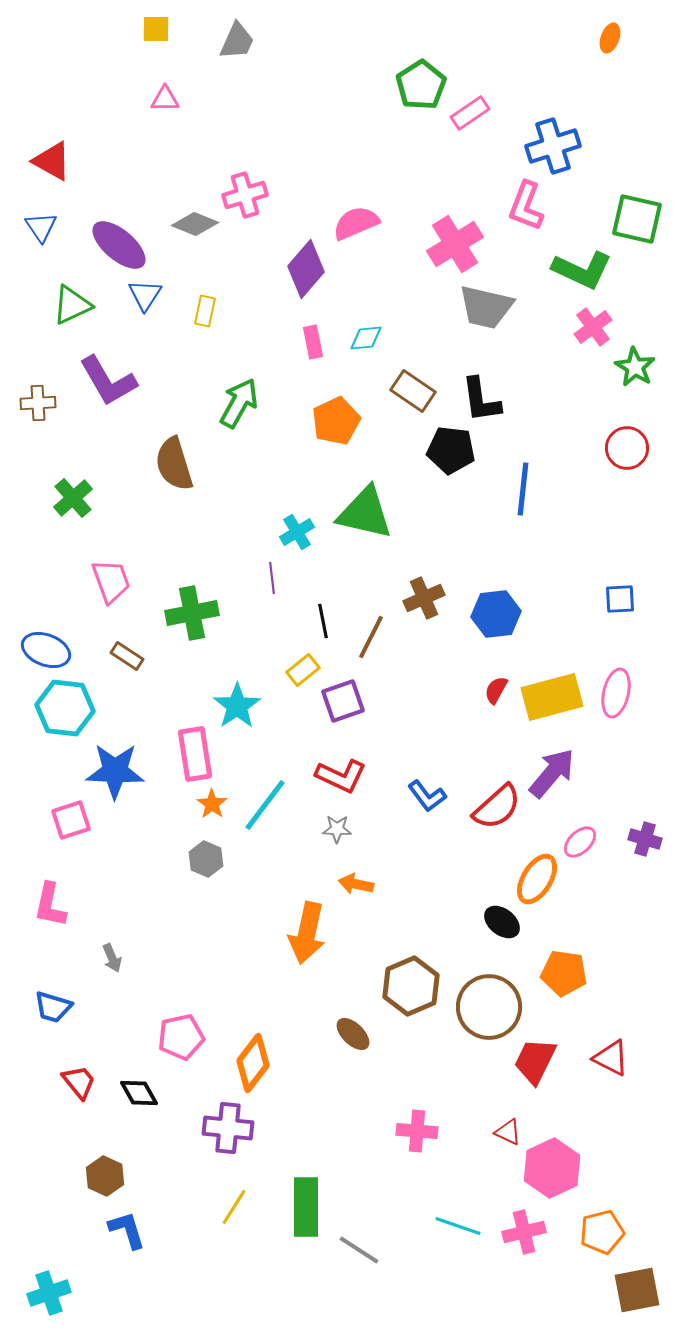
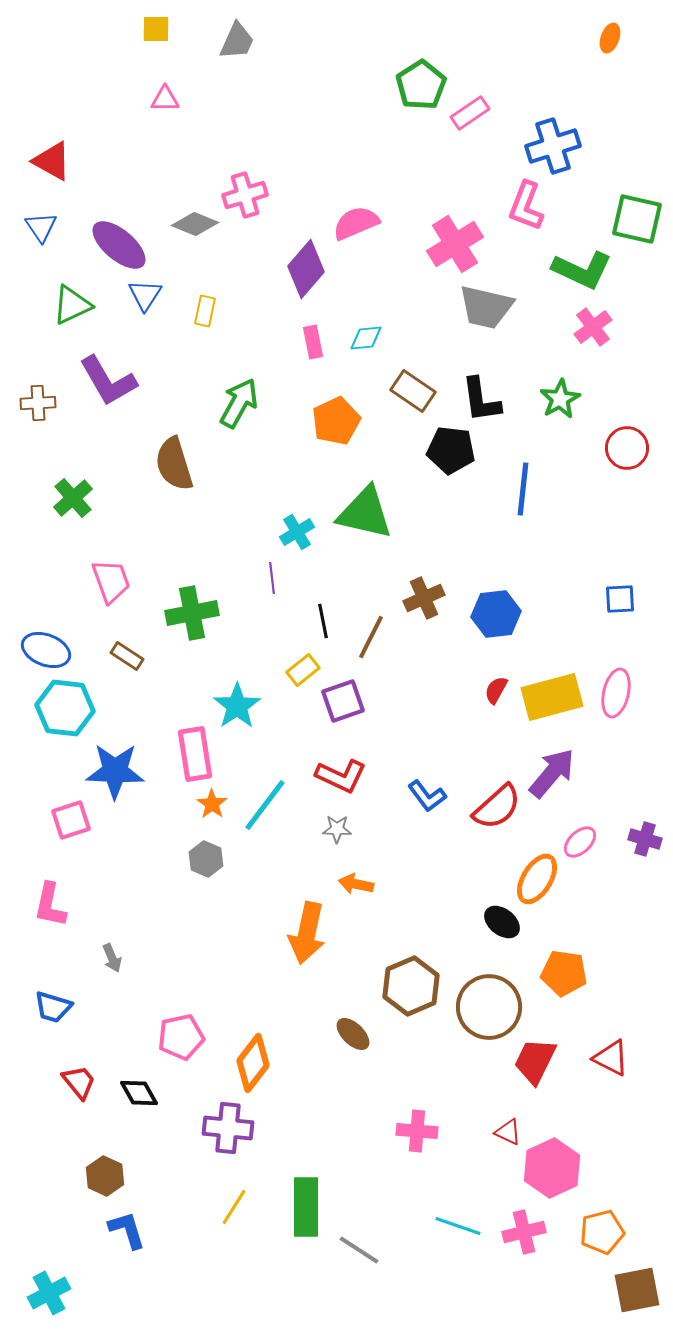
green star at (635, 367): moved 75 px left, 32 px down; rotated 12 degrees clockwise
cyan cross at (49, 1293): rotated 9 degrees counterclockwise
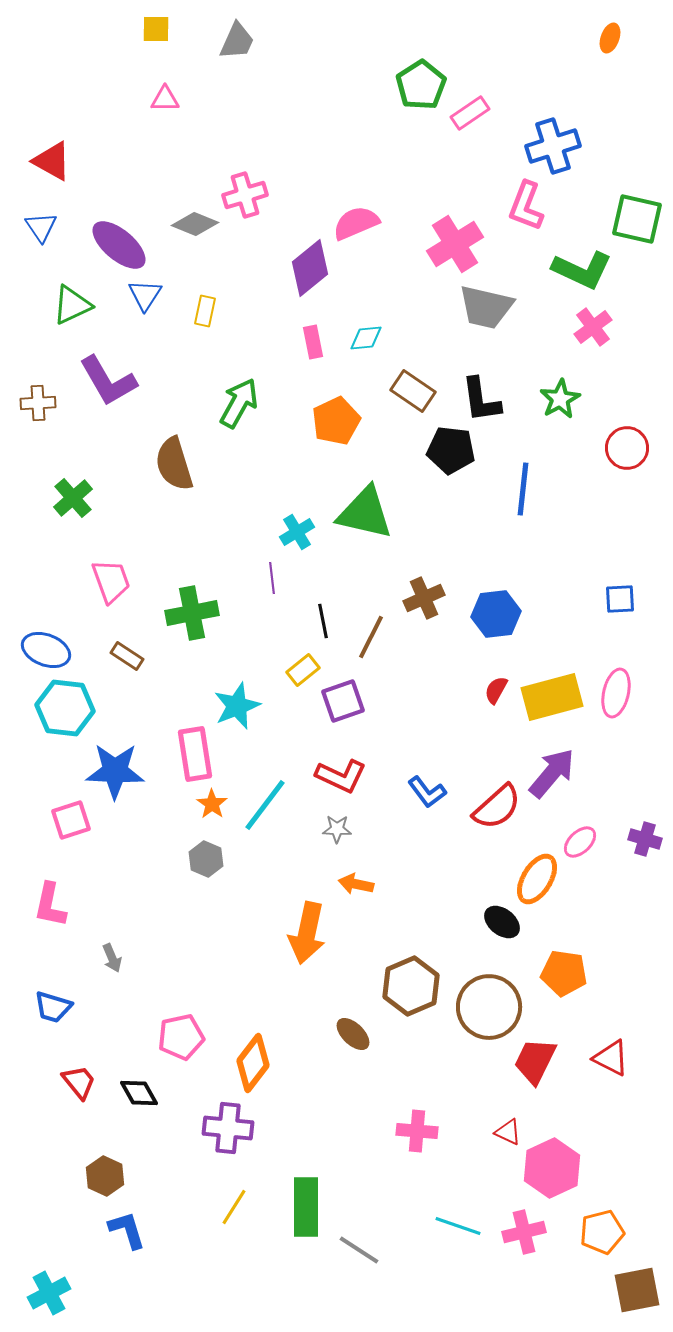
purple diamond at (306, 269): moved 4 px right, 1 px up; rotated 10 degrees clockwise
cyan star at (237, 706): rotated 12 degrees clockwise
blue L-shape at (427, 796): moved 4 px up
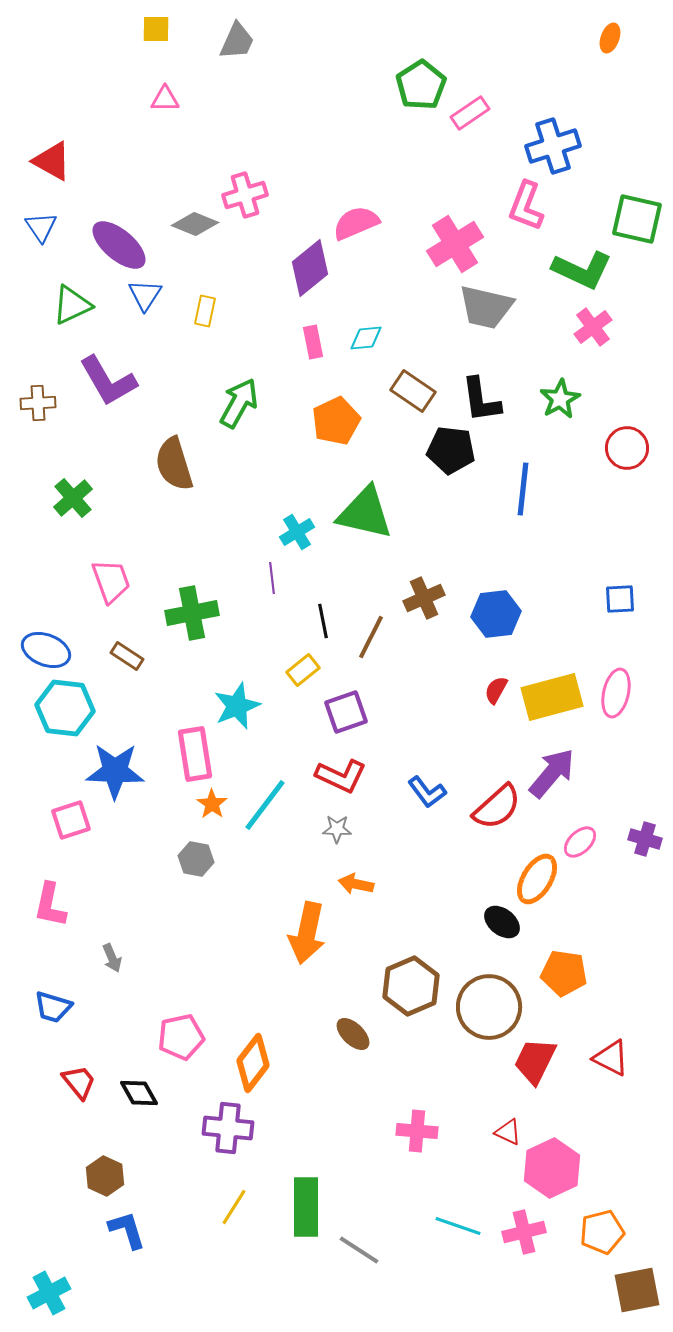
purple square at (343, 701): moved 3 px right, 11 px down
gray hexagon at (206, 859): moved 10 px left; rotated 12 degrees counterclockwise
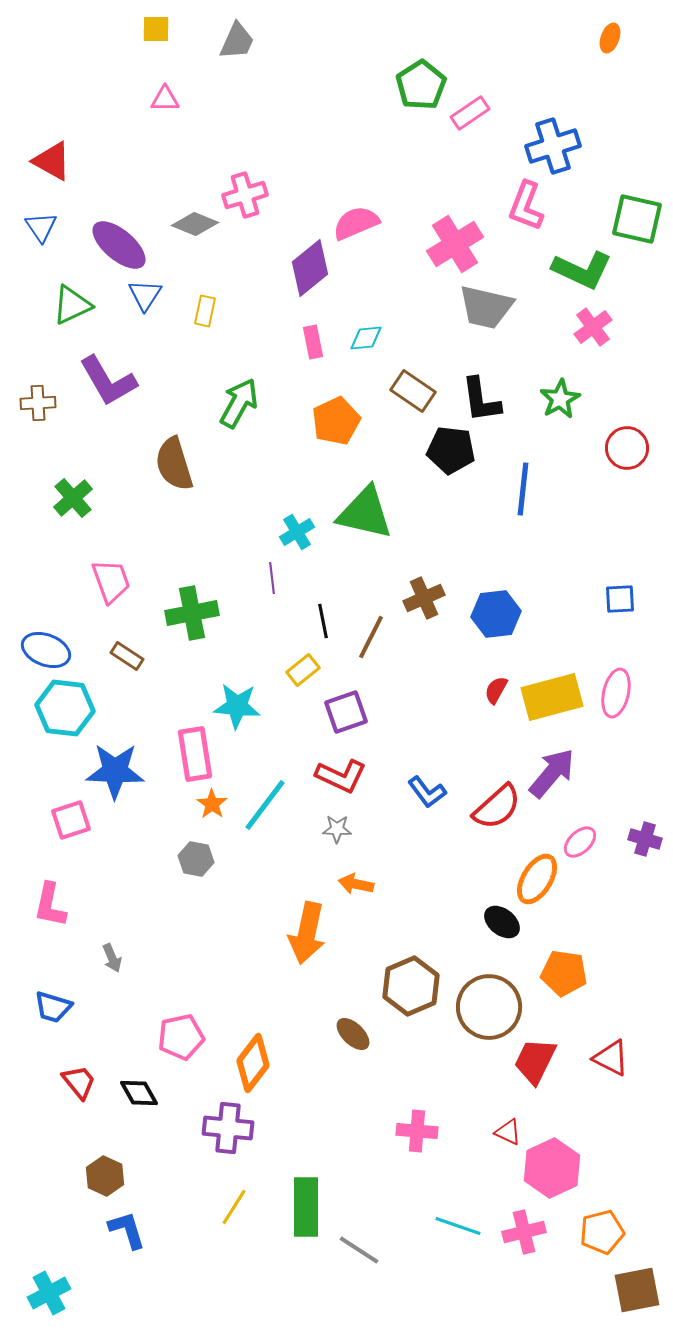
cyan star at (237, 706): rotated 27 degrees clockwise
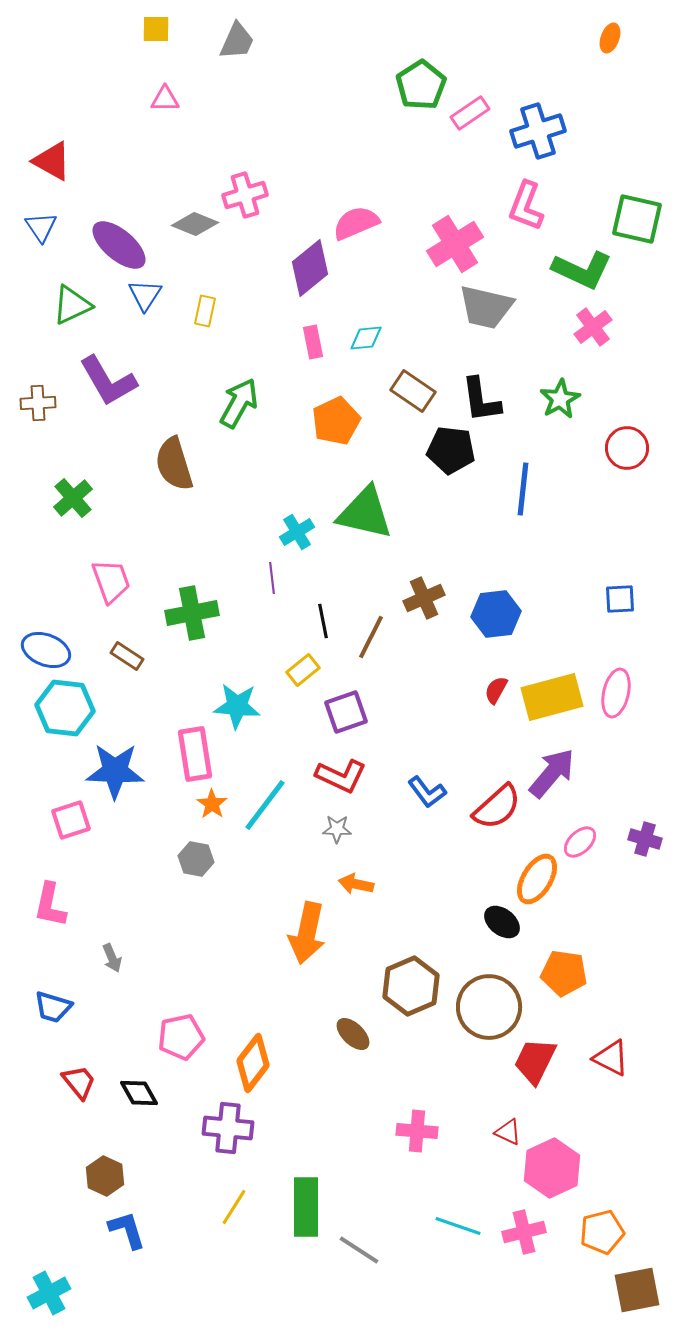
blue cross at (553, 146): moved 15 px left, 15 px up
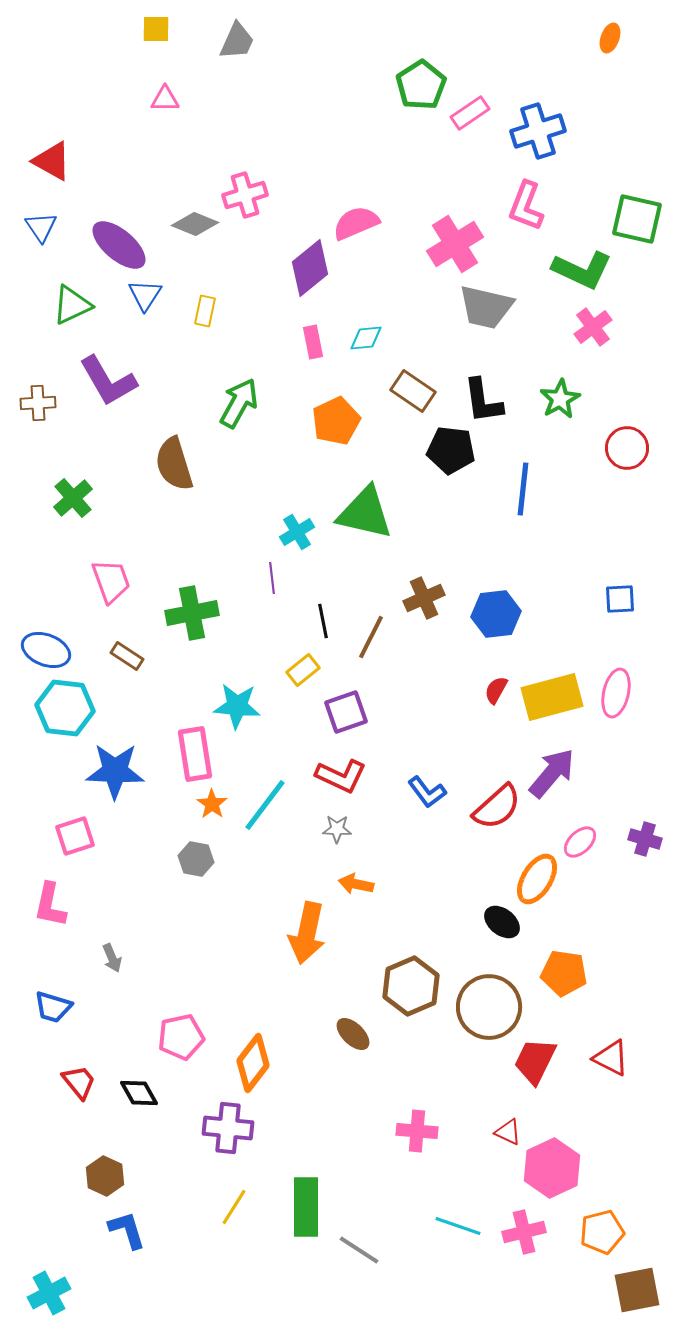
black L-shape at (481, 400): moved 2 px right, 1 px down
pink square at (71, 820): moved 4 px right, 16 px down
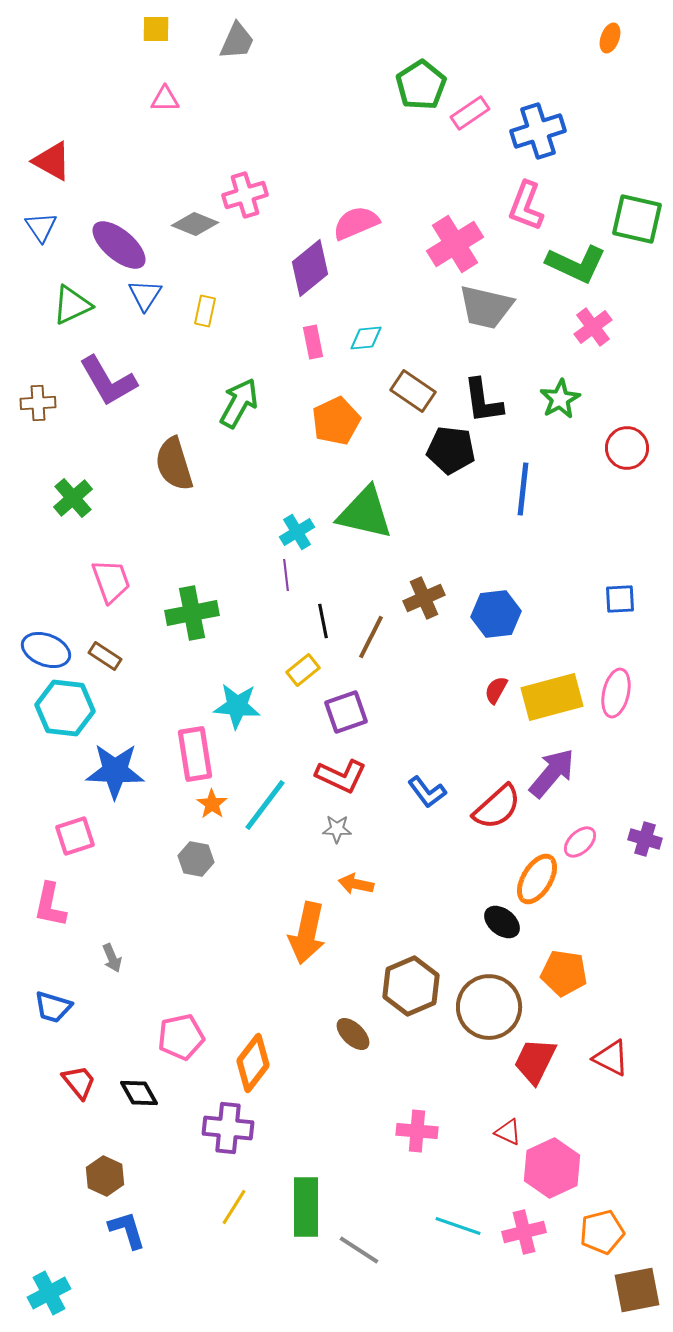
green L-shape at (582, 270): moved 6 px left, 6 px up
purple line at (272, 578): moved 14 px right, 3 px up
brown rectangle at (127, 656): moved 22 px left
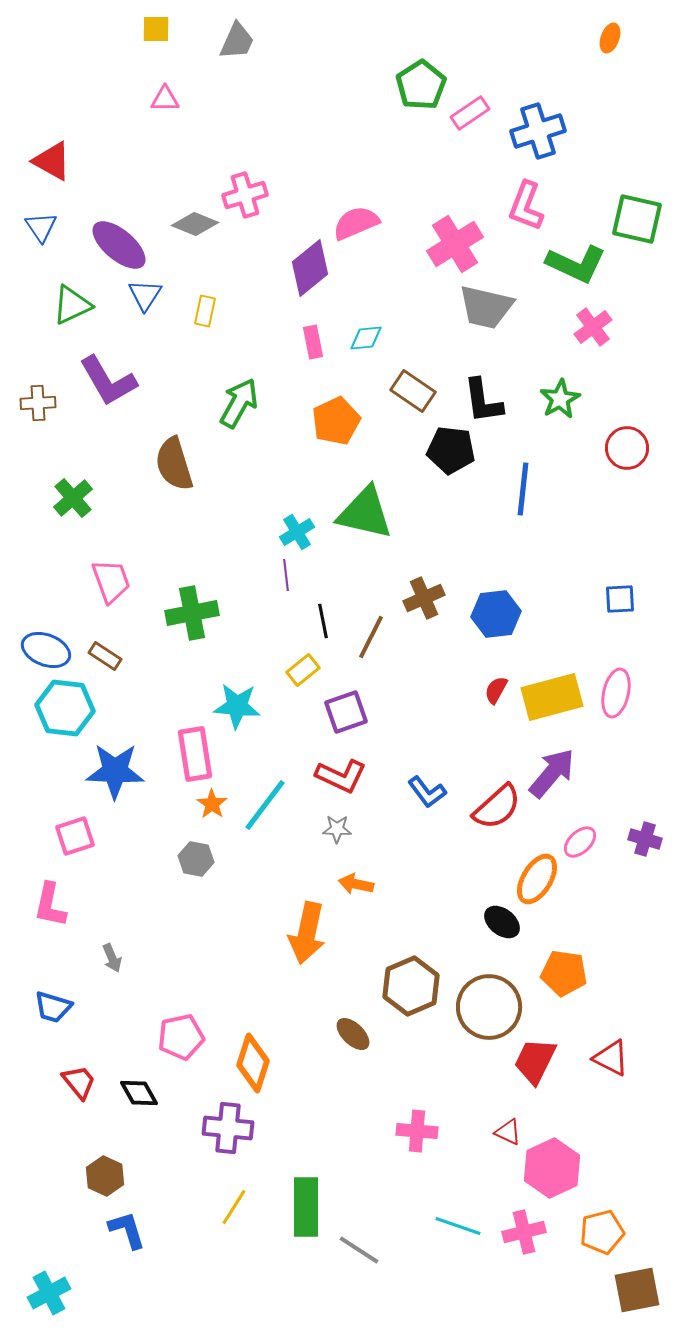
orange diamond at (253, 1063): rotated 20 degrees counterclockwise
